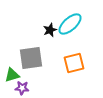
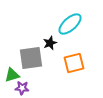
black star: moved 13 px down
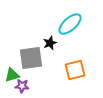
orange square: moved 1 px right, 7 px down
purple star: moved 2 px up
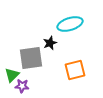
cyan ellipse: rotated 25 degrees clockwise
green triangle: rotated 28 degrees counterclockwise
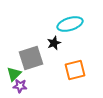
black star: moved 4 px right
gray square: rotated 10 degrees counterclockwise
green triangle: moved 2 px right, 1 px up
purple star: moved 2 px left
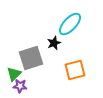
cyan ellipse: rotated 30 degrees counterclockwise
